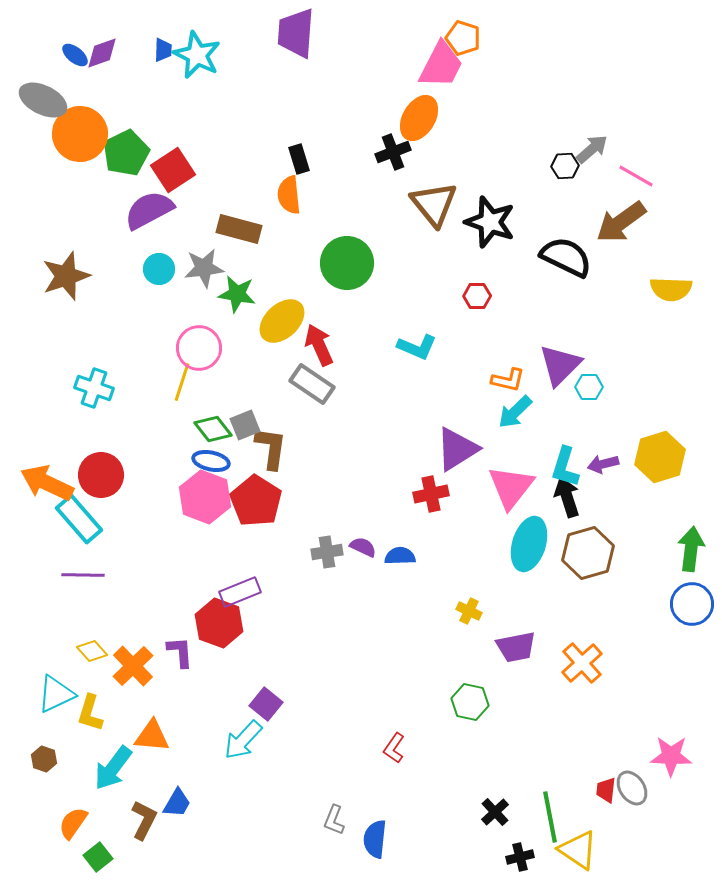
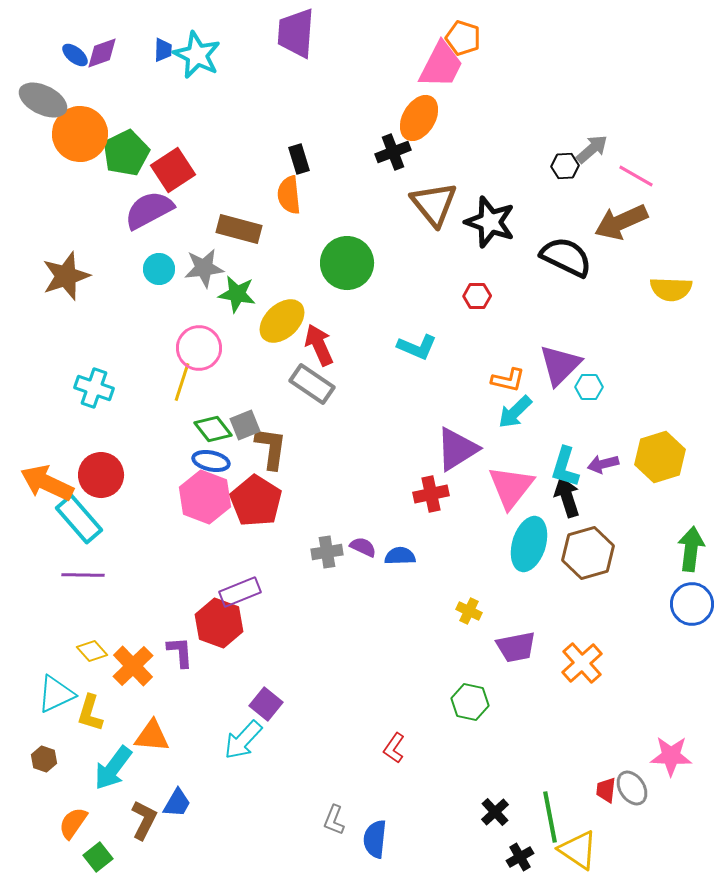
brown arrow at (621, 222): rotated 12 degrees clockwise
black cross at (520, 857): rotated 16 degrees counterclockwise
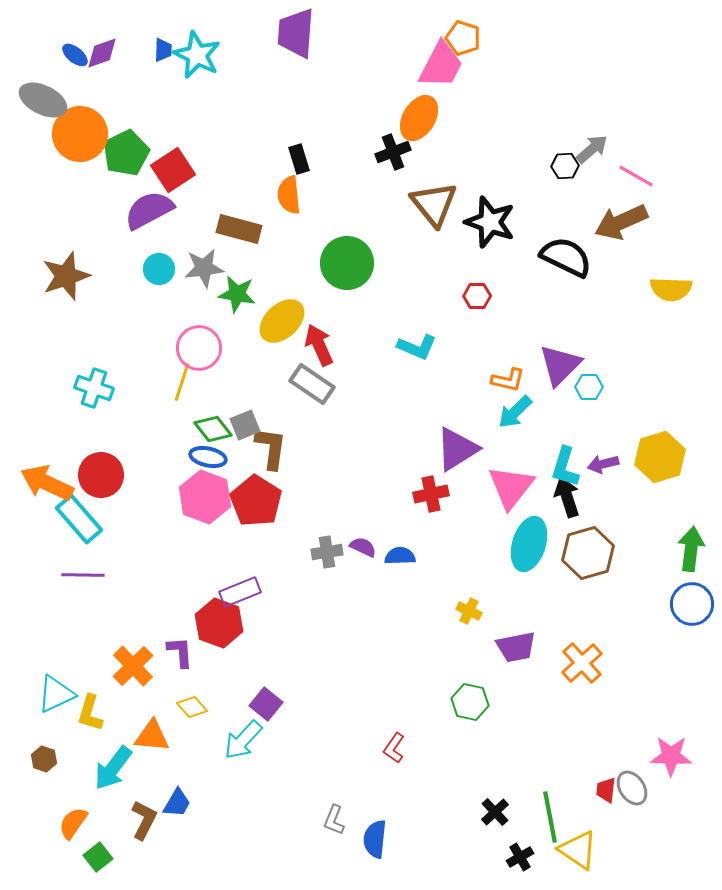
blue ellipse at (211, 461): moved 3 px left, 4 px up
yellow diamond at (92, 651): moved 100 px right, 56 px down
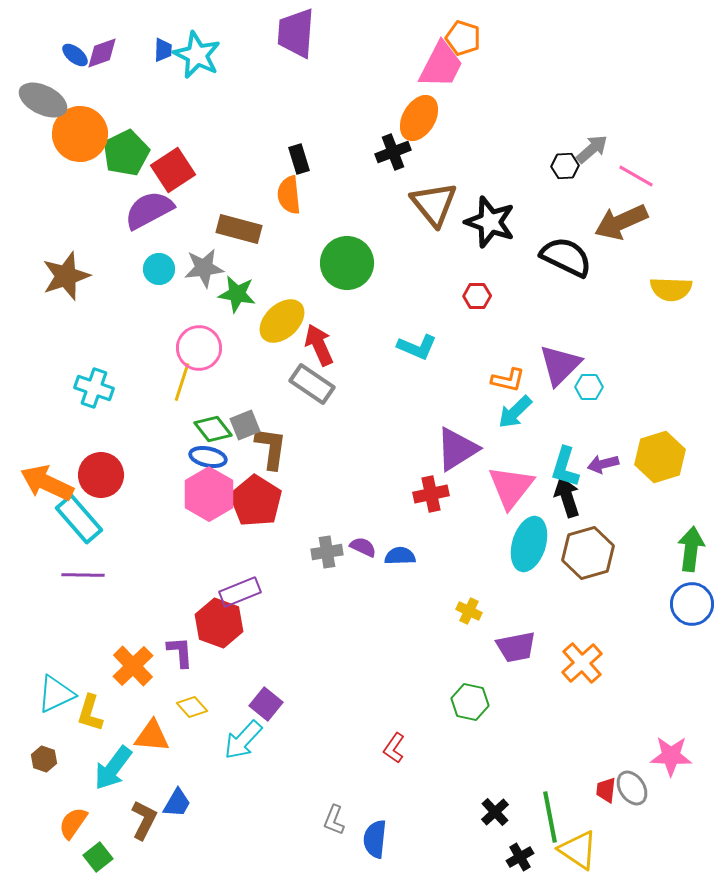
pink hexagon at (205, 497): moved 4 px right, 3 px up; rotated 9 degrees clockwise
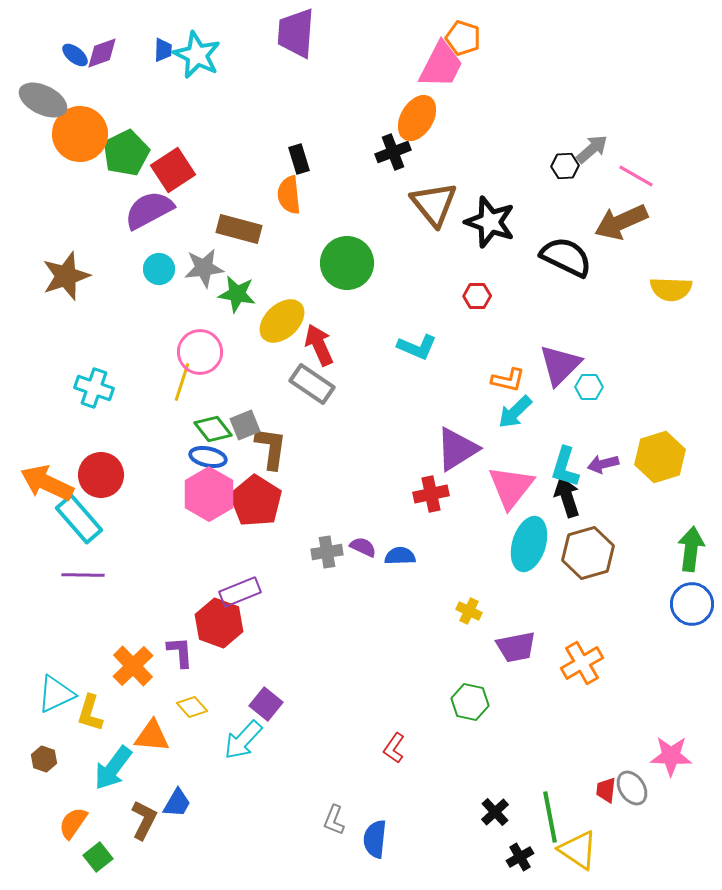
orange ellipse at (419, 118): moved 2 px left
pink circle at (199, 348): moved 1 px right, 4 px down
orange cross at (582, 663): rotated 12 degrees clockwise
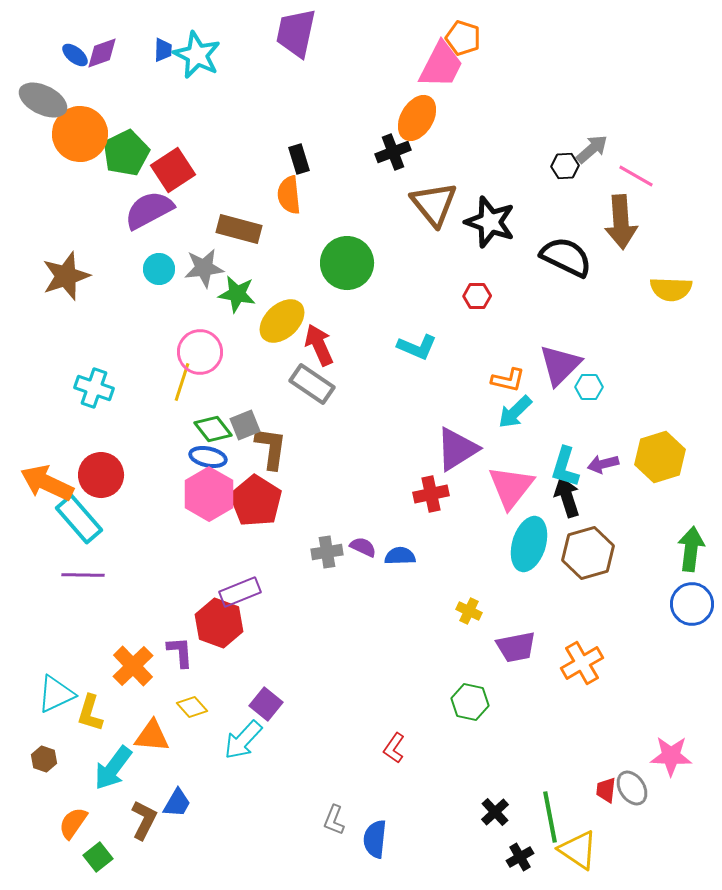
purple trapezoid at (296, 33): rotated 8 degrees clockwise
brown arrow at (621, 222): rotated 70 degrees counterclockwise
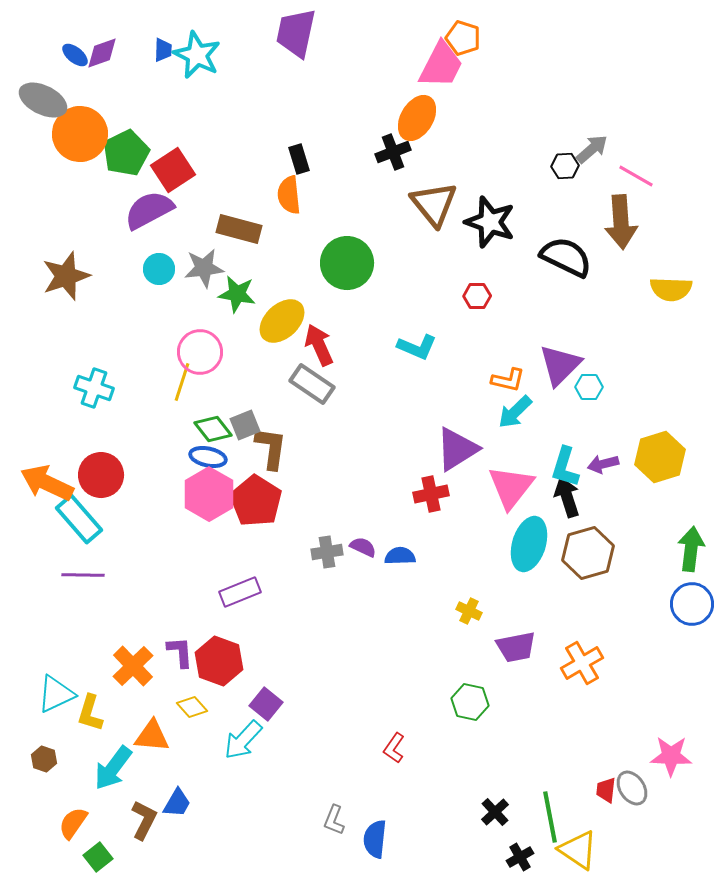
red hexagon at (219, 623): moved 38 px down
